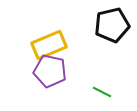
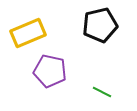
black pentagon: moved 12 px left
yellow rectangle: moved 21 px left, 12 px up
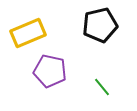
green line: moved 5 px up; rotated 24 degrees clockwise
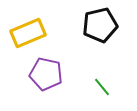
purple pentagon: moved 4 px left, 3 px down
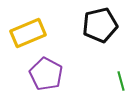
purple pentagon: rotated 16 degrees clockwise
green line: moved 19 px right, 6 px up; rotated 24 degrees clockwise
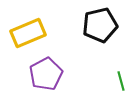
purple pentagon: rotated 16 degrees clockwise
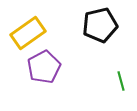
yellow rectangle: rotated 12 degrees counterclockwise
purple pentagon: moved 2 px left, 7 px up
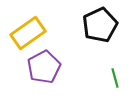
black pentagon: rotated 12 degrees counterclockwise
green line: moved 6 px left, 3 px up
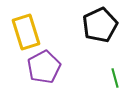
yellow rectangle: moved 2 px left, 1 px up; rotated 72 degrees counterclockwise
